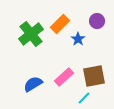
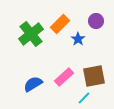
purple circle: moved 1 px left
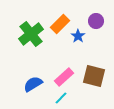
blue star: moved 3 px up
brown square: rotated 25 degrees clockwise
cyan line: moved 23 px left
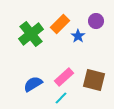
brown square: moved 4 px down
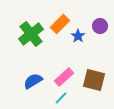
purple circle: moved 4 px right, 5 px down
blue semicircle: moved 3 px up
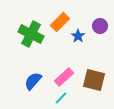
orange rectangle: moved 2 px up
green cross: rotated 25 degrees counterclockwise
blue semicircle: rotated 18 degrees counterclockwise
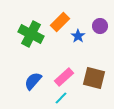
brown square: moved 2 px up
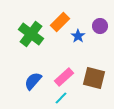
green cross: rotated 10 degrees clockwise
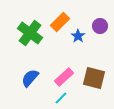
green cross: moved 1 px left, 1 px up
blue semicircle: moved 3 px left, 3 px up
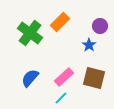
blue star: moved 11 px right, 9 px down
